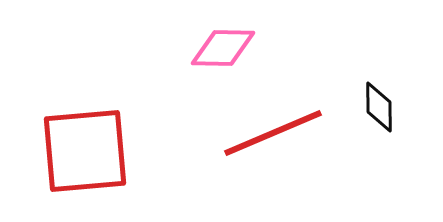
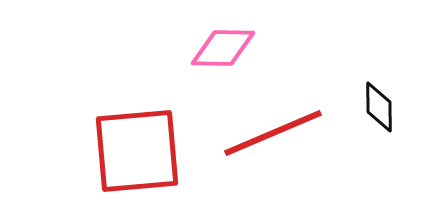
red square: moved 52 px right
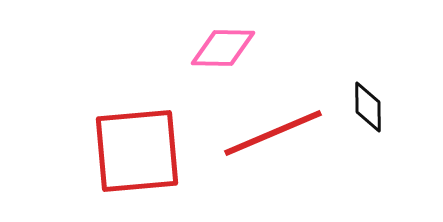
black diamond: moved 11 px left
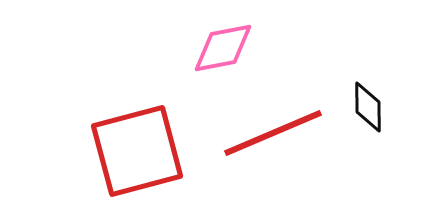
pink diamond: rotated 12 degrees counterclockwise
red square: rotated 10 degrees counterclockwise
